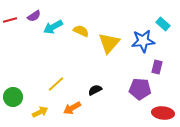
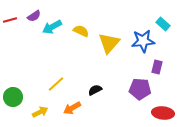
cyan arrow: moved 1 px left
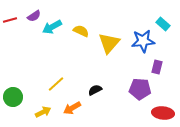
yellow arrow: moved 3 px right
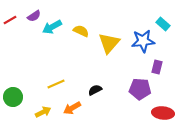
red line: rotated 16 degrees counterclockwise
yellow line: rotated 18 degrees clockwise
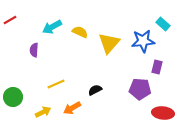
purple semicircle: moved 34 px down; rotated 128 degrees clockwise
yellow semicircle: moved 1 px left, 1 px down
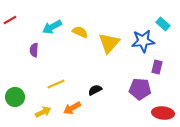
green circle: moved 2 px right
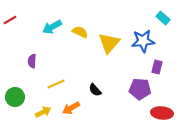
cyan rectangle: moved 6 px up
purple semicircle: moved 2 px left, 11 px down
black semicircle: rotated 104 degrees counterclockwise
orange arrow: moved 1 px left
red ellipse: moved 1 px left
